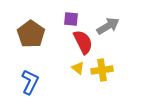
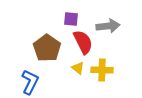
gray arrow: rotated 25 degrees clockwise
brown pentagon: moved 16 px right, 14 px down
yellow cross: rotated 10 degrees clockwise
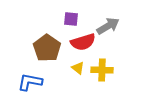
gray arrow: rotated 25 degrees counterclockwise
red semicircle: rotated 100 degrees clockwise
blue L-shape: rotated 105 degrees counterclockwise
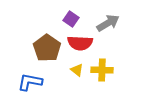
purple square: rotated 28 degrees clockwise
gray arrow: moved 3 px up
red semicircle: moved 3 px left, 1 px down; rotated 20 degrees clockwise
yellow triangle: moved 1 px left, 2 px down
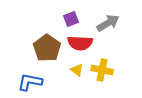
purple square: rotated 35 degrees clockwise
yellow cross: rotated 10 degrees clockwise
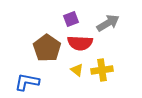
yellow cross: rotated 20 degrees counterclockwise
blue L-shape: moved 3 px left
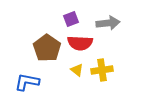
gray arrow: rotated 25 degrees clockwise
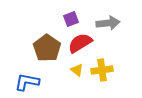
red semicircle: rotated 145 degrees clockwise
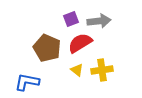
gray arrow: moved 9 px left, 2 px up
brown pentagon: rotated 12 degrees counterclockwise
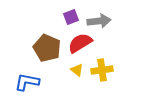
purple square: moved 2 px up
